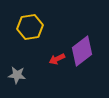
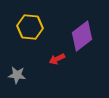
yellow hexagon: rotated 15 degrees clockwise
purple diamond: moved 15 px up
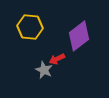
purple diamond: moved 3 px left
gray star: moved 27 px right, 5 px up; rotated 18 degrees clockwise
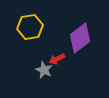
yellow hexagon: rotated 15 degrees counterclockwise
purple diamond: moved 1 px right, 2 px down
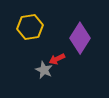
purple diamond: rotated 20 degrees counterclockwise
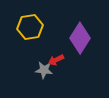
red arrow: moved 1 px left, 1 px down
gray star: rotated 18 degrees counterclockwise
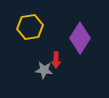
red arrow: rotated 63 degrees counterclockwise
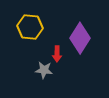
yellow hexagon: rotated 15 degrees clockwise
red arrow: moved 1 px right, 6 px up
